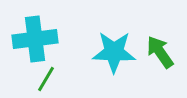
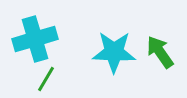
cyan cross: rotated 9 degrees counterclockwise
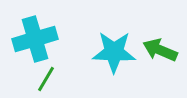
green arrow: moved 2 px up; rotated 32 degrees counterclockwise
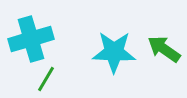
cyan cross: moved 4 px left
green arrow: moved 4 px right, 1 px up; rotated 12 degrees clockwise
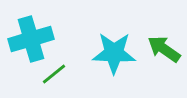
cyan star: moved 1 px down
green line: moved 8 px right, 5 px up; rotated 20 degrees clockwise
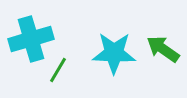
green arrow: moved 1 px left
green line: moved 4 px right, 4 px up; rotated 20 degrees counterclockwise
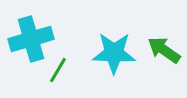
green arrow: moved 1 px right, 1 px down
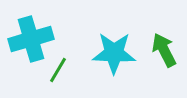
green arrow: rotated 28 degrees clockwise
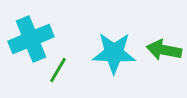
cyan cross: rotated 6 degrees counterclockwise
green arrow: rotated 52 degrees counterclockwise
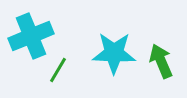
cyan cross: moved 3 px up
green arrow: moved 3 px left, 11 px down; rotated 56 degrees clockwise
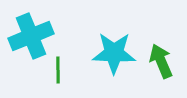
green line: rotated 32 degrees counterclockwise
